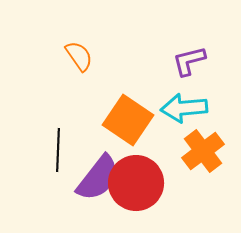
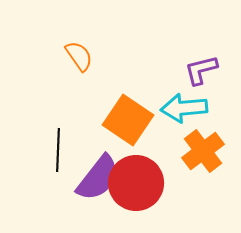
purple L-shape: moved 12 px right, 9 px down
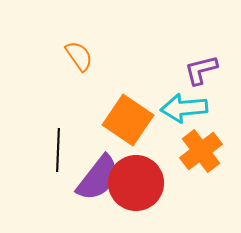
orange cross: moved 2 px left
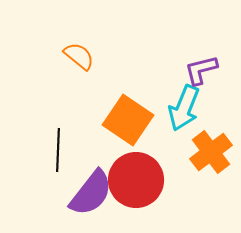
orange semicircle: rotated 16 degrees counterclockwise
cyan arrow: rotated 63 degrees counterclockwise
orange cross: moved 10 px right, 1 px down
purple semicircle: moved 7 px left, 15 px down
red circle: moved 3 px up
